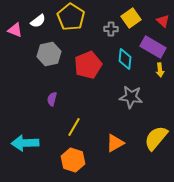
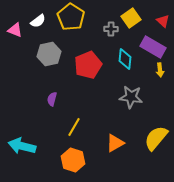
cyan arrow: moved 3 px left, 3 px down; rotated 16 degrees clockwise
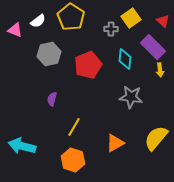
purple rectangle: rotated 15 degrees clockwise
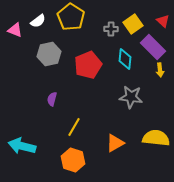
yellow square: moved 2 px right, 6 px down
yellow semicircle: rotated 56 degrees clockwise
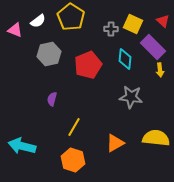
yellow square: rotated 30 degrees counterclockwise
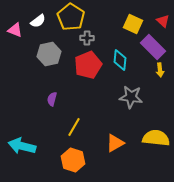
gray cross: moved 24 px left, 9 px down
cyan diamond: moved 5 px left, 1 px down
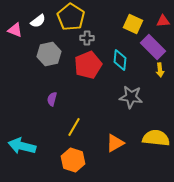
red triangle: rotated 48 degrees counterclockwise
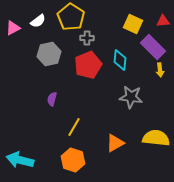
pink triangle: moved 2 px left, 2 px up; rotated 49 degrees counterclockwise
cyan arrow: moved 2 px left, 14 px down
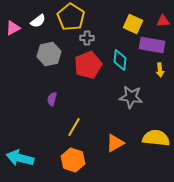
purple rectangle: moved 1 px left, 2 px up; rotated 35 degrees counterclockwise
cyan arrow: moved 2 px up
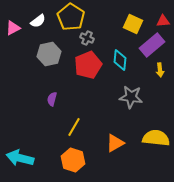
gray cross: rotated 24 degrees clockwise
purple rectangle: rotated 50 degrees counterclockwise
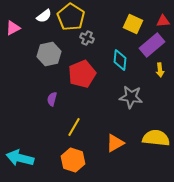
white semicircle: moved 6 px right, 5 px up
red pentagon: moved 6 px left, 9 px down
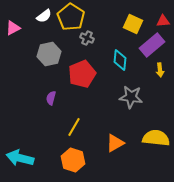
purple semicircle: moved 1 px left, 1 px up
